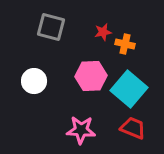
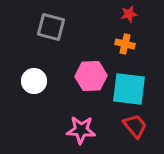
red star: moved 26 px right, 18 px up
cyan square: rotated 33 degrees counterclockwise
red trapezoid: moved 2 px right, 2 px up; rotated 28 degrees clockwise
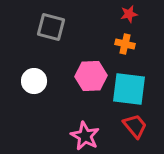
pink star: moved 4 px right, 6 px down; rotated 24 degrees clockwise
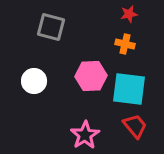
pink star: moved 1 px up; rotated 12 degrees clockwise
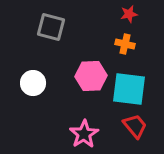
white circle: moved 1 px left, 2 px down
pink star: moved 1 px left, 1 px up
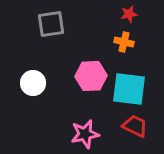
gray square: moved 3 px up; rotated 24 degrees counterclockwise
orange cross: moved 1 px left, 2 px up
red trapezoid: rotated 24 degrees counterclockwise
pink star: moved 1 px right; rotated 20 degrees clockwise
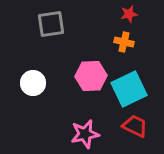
cyan square: rotated 33 degrees counterclockwise
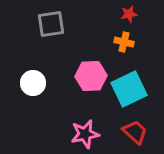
red trapezoid: moved 6 px down; rotated 16 degrees clockwise
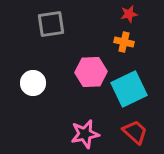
pink hexagon: moved 4 px up
